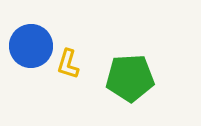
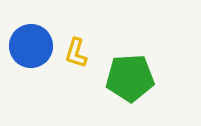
yellow L-shape: moved 8 px right, 11 px up
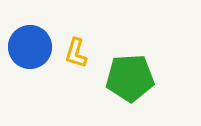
blue circle: moved 1 px left, 1 px down
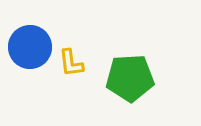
yellow L-shape: moved 5 px left, 10 px down; rotated 24 degrees counterclockwise
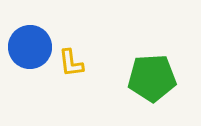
green pentagon: moved 22 px right
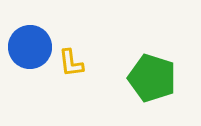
green pentagon: rotated 21 degrees clockwise
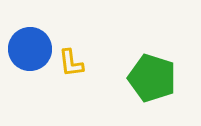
blue circle: moved 2 px down
